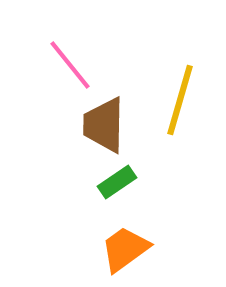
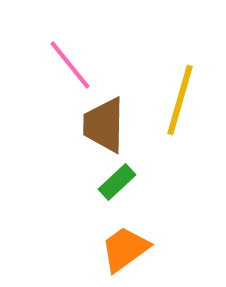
green rectangle: rotated 9 degrees counterclockwise
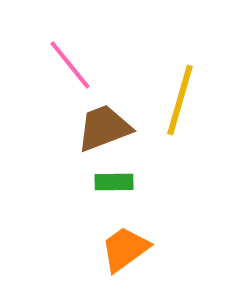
brown trapezoid: moved 3 px down; rotated 68 degrees clockwise
green rectangle: moved 3 px left; rotated 42 degrees clockwise
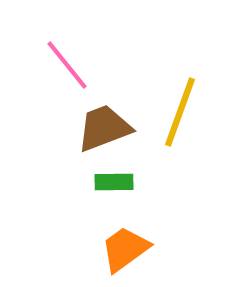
pink line: moved 3 px left
yellow line: moved 12 px down; rotated 4 degrees clockwise
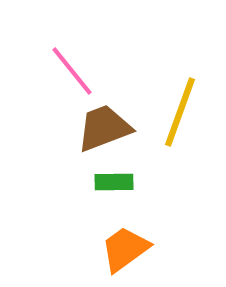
pink line: moved 5 px right, 6 px down
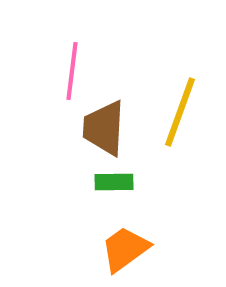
pink line: rotated 46 degrees clockwise
brown trapezoid: rotated 66 degrees counterclockwise
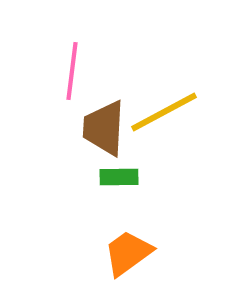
yellow line: moved 16 px left; rotated 42 degrees clockwise
green rectangle: moved 5 px right, 5 px up
orange trapezoid: moved 3 px right, 4 px down
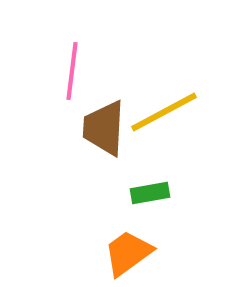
green rectangle: moved 31 px right, 16 px down; rotated 9 degrees counterclockwise
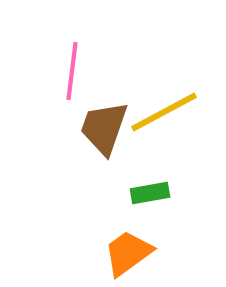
brown trapezoid: rotated 16 degrees clockwise
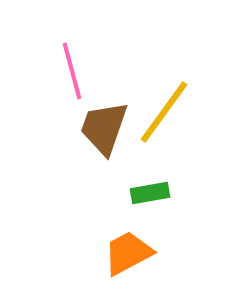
pink line: rotated 22 degrees counterclockwise
yellow line: rotated 26 degrees counterclockwise
orange trapezoid: rotated 8 degrees clockwise
